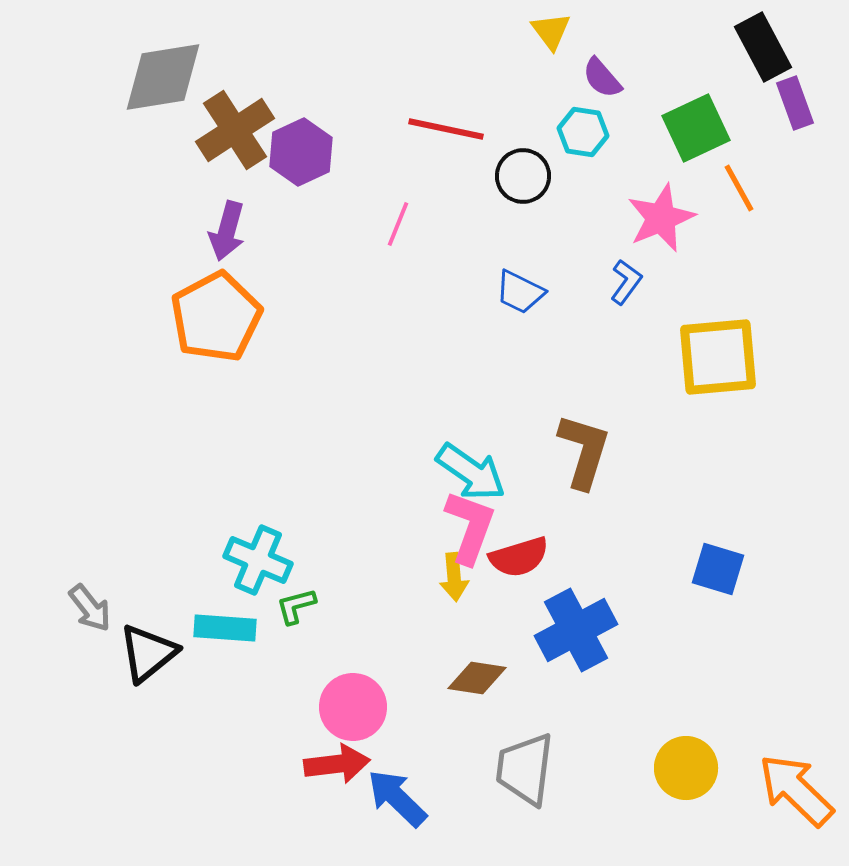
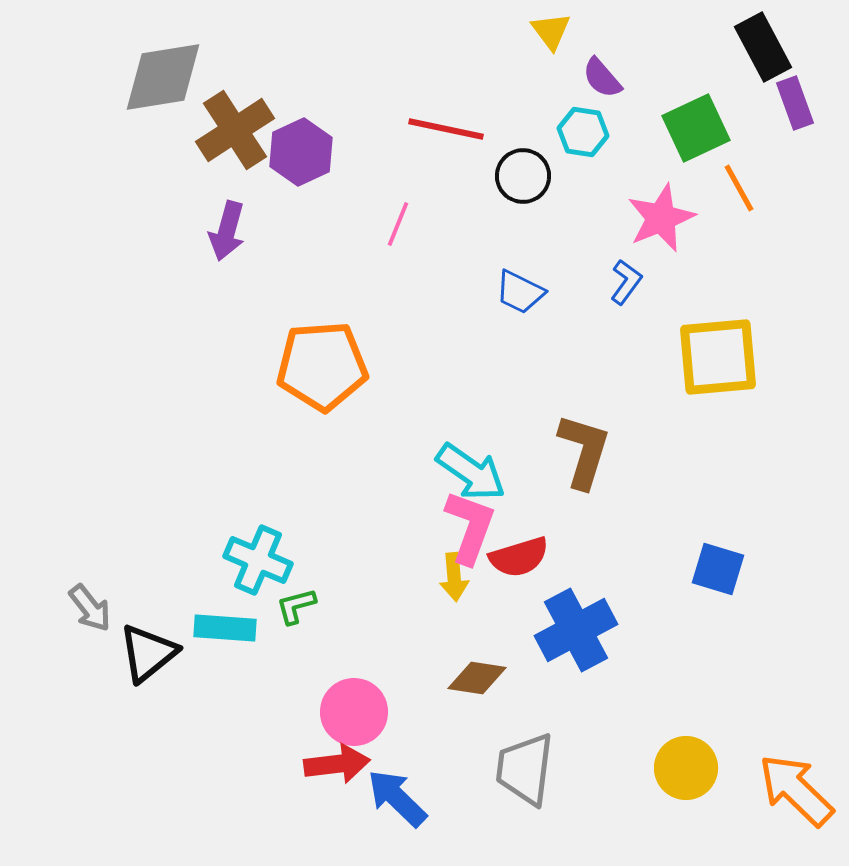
orange pentagon: moved 106 px right, 49 px down; rotated 24 degrees clockwise
pink circle: moved 1 px right, 5 px down
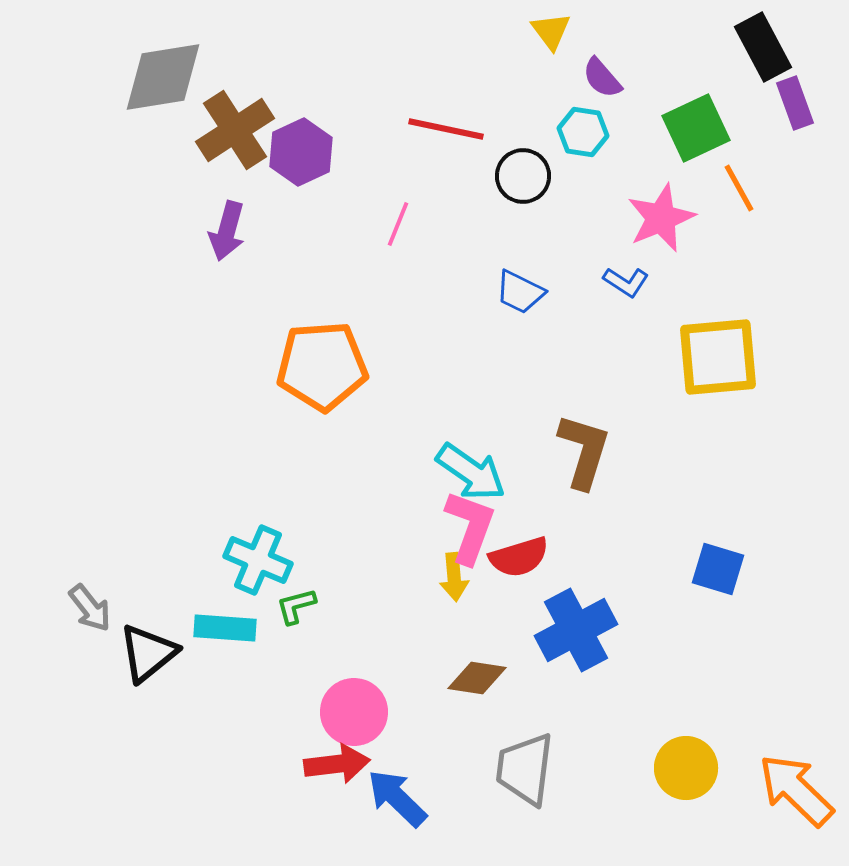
blue L-shape: rotated 87 degrees clockwise
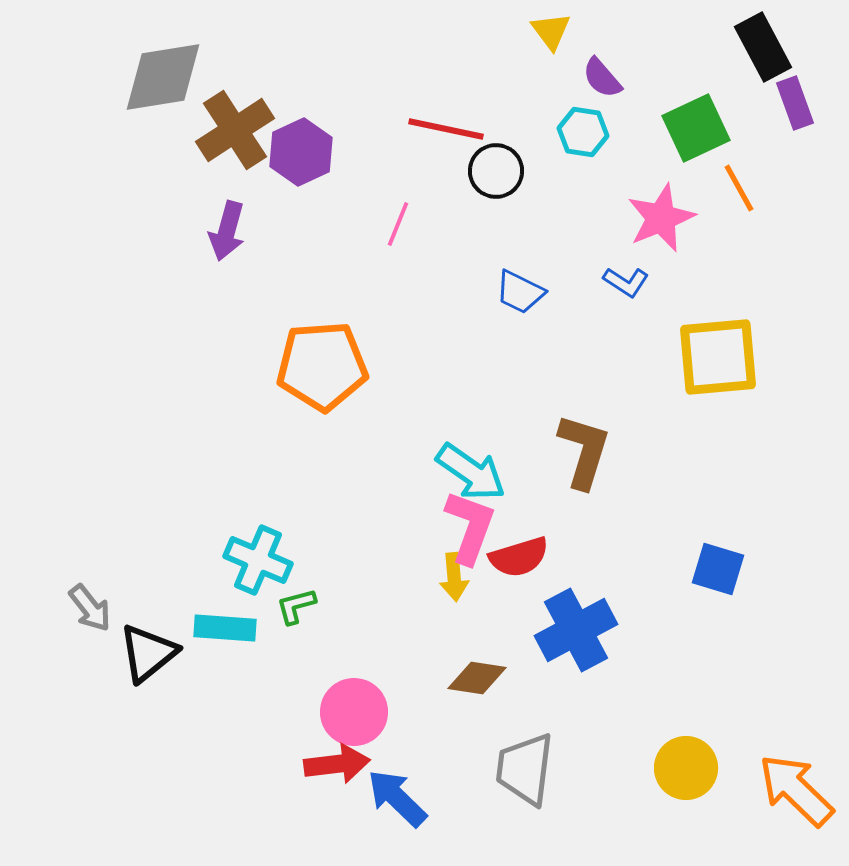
black circle: moved 27 px left, 5 px up
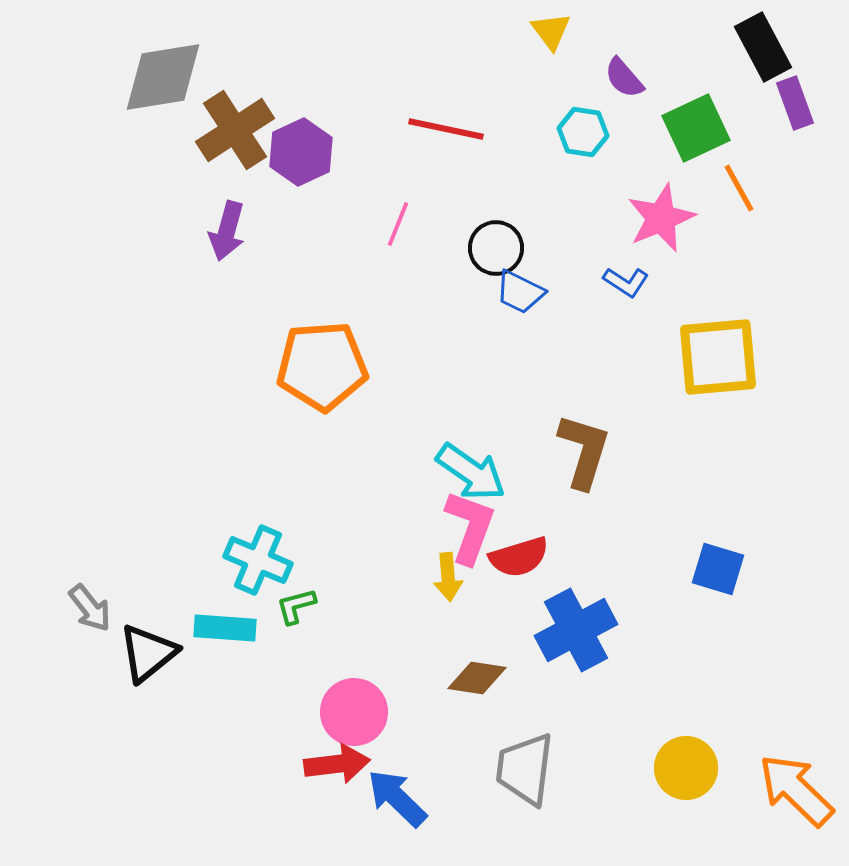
purple semicircle: moved 22 px right
black circle: moved 77 px down
yellow arrow: moved 6 px left
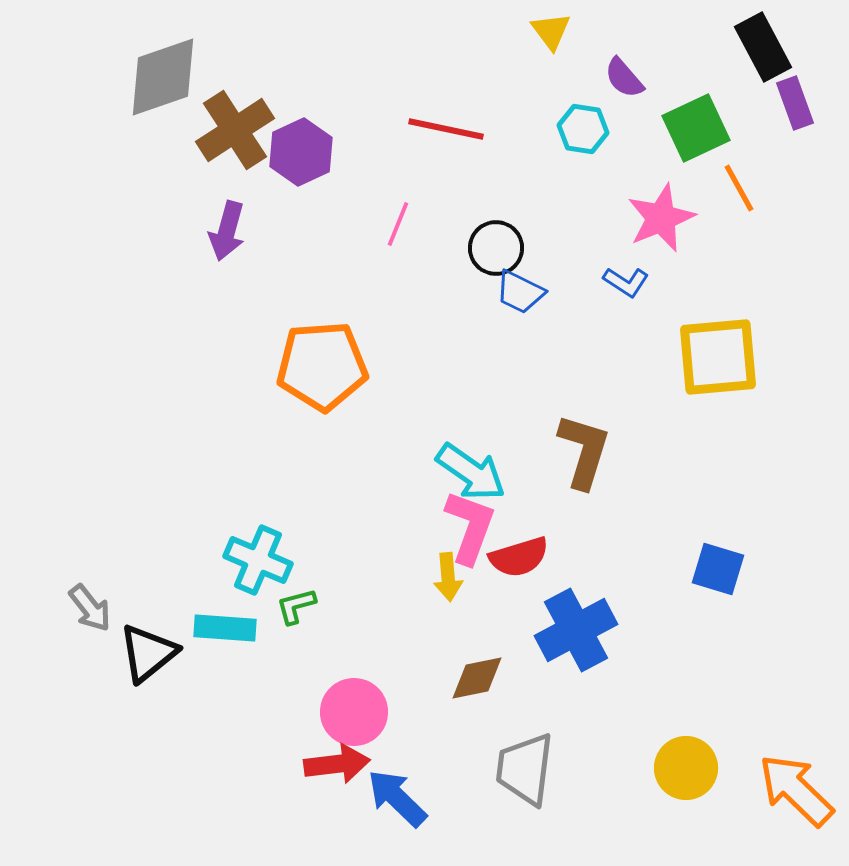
gray diamond: rotated 10 degrees counterclockwise
cyan hexagon: moved 3 px up
brown diamond: rotated 20 degrees counterclockwise
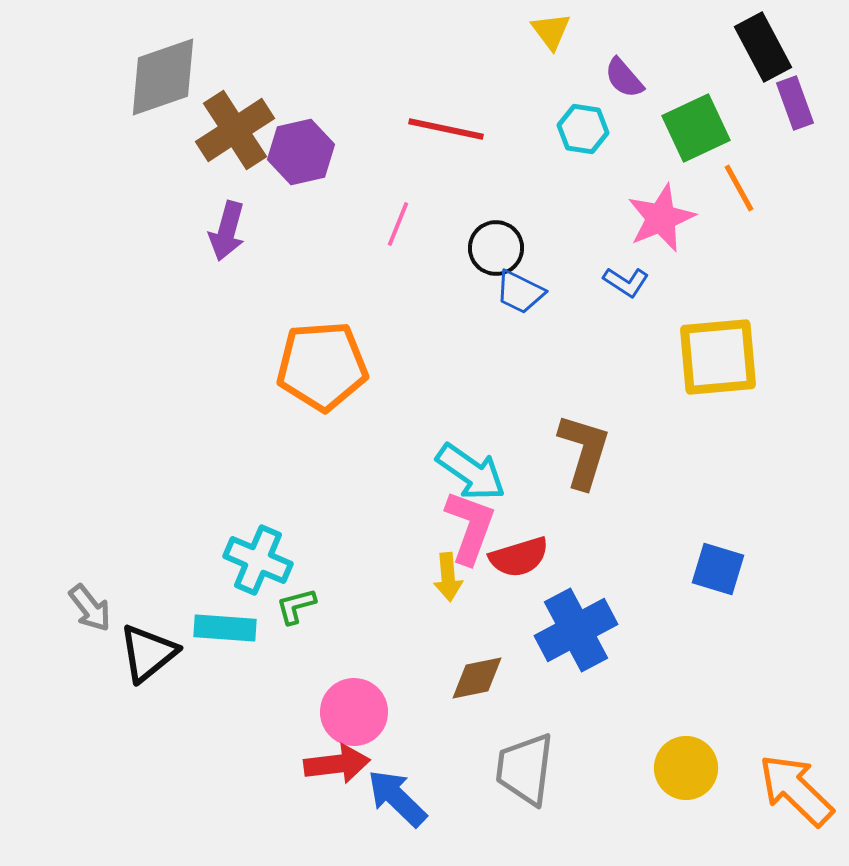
purple hexagon: rotated 12 degrees clockwise
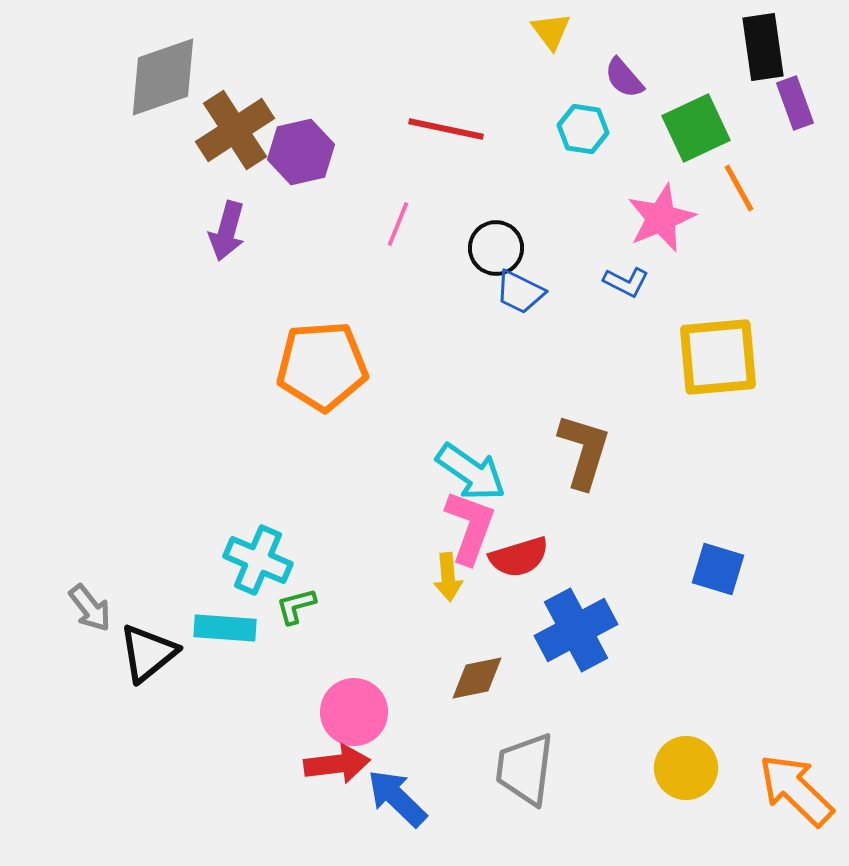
black rectangle: rotated 20 degrees clockwise
blue L-shape: rotated 6 degrees counterclockwise
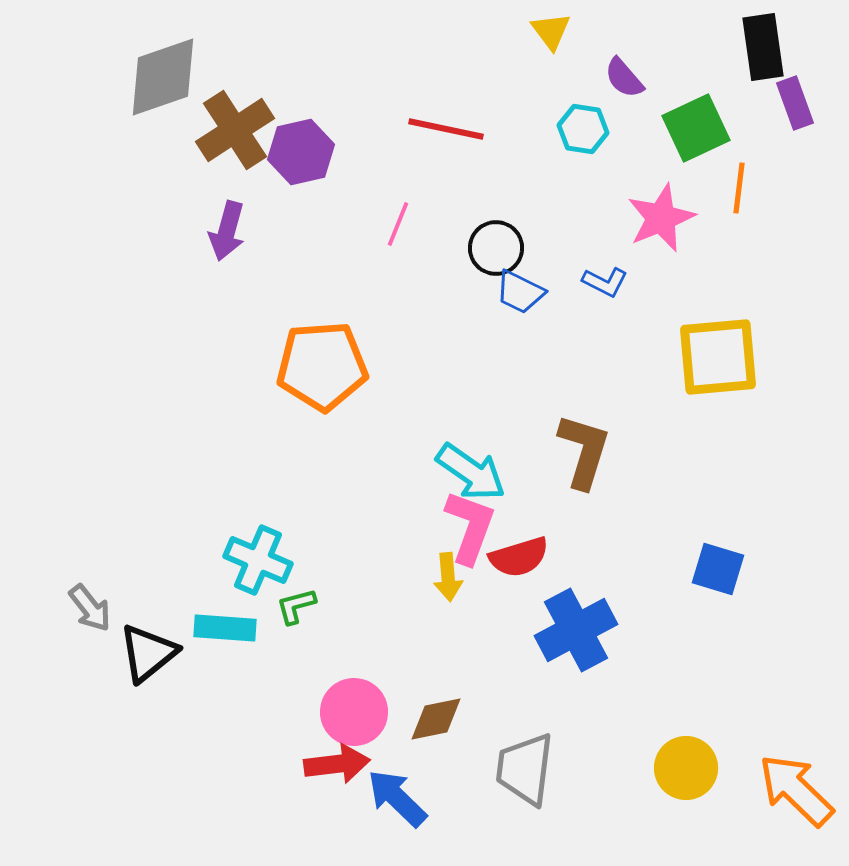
orange line: rotated 36 degrees clockwise
blue L-shape: moved 21 px left
brown diamond: moved 41 px left, 41 px down
